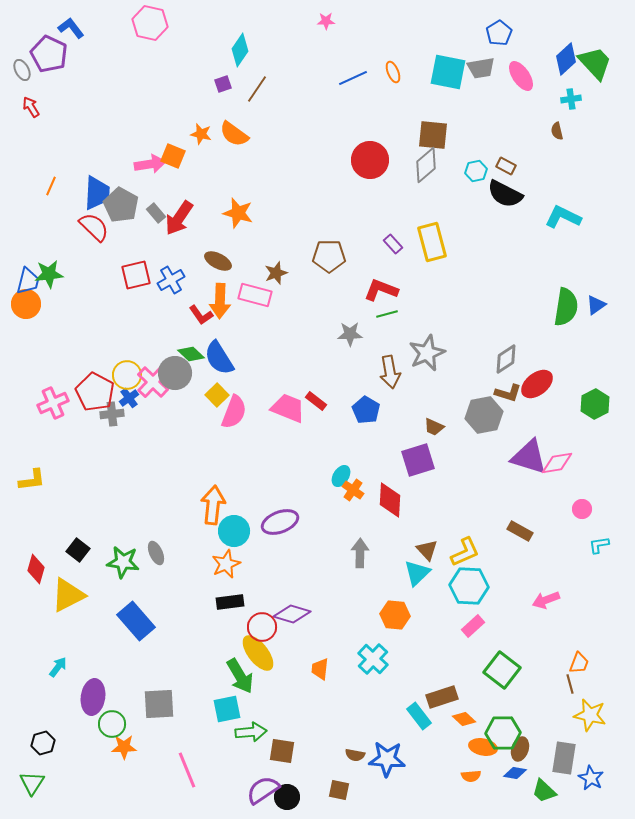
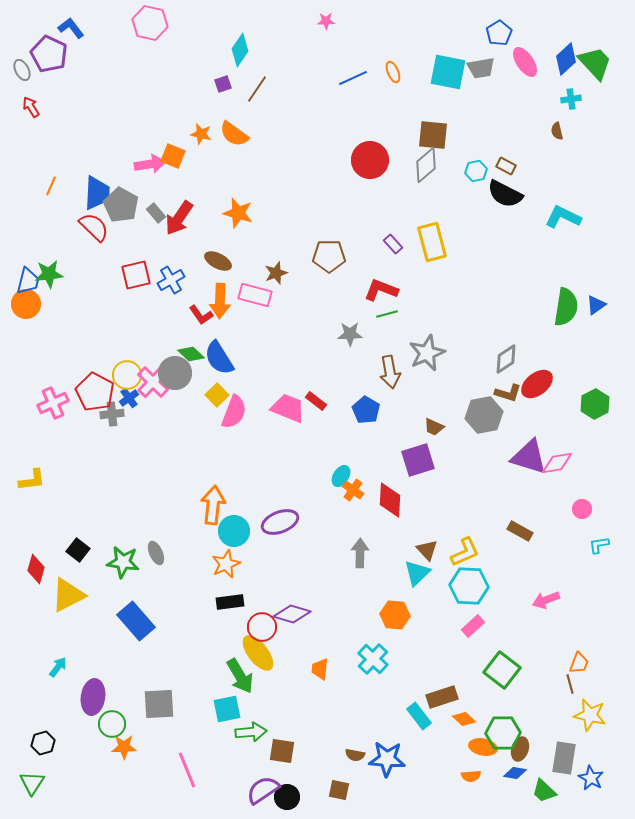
pink ellipse at (521, 76): moved 4 px right, 14 px up
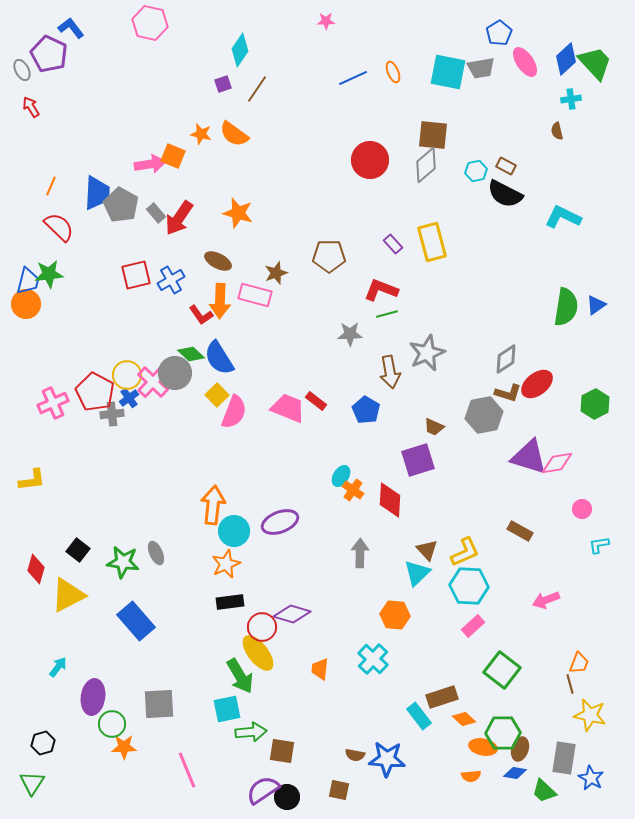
red semicircle at (94, 227): moved 35 px left
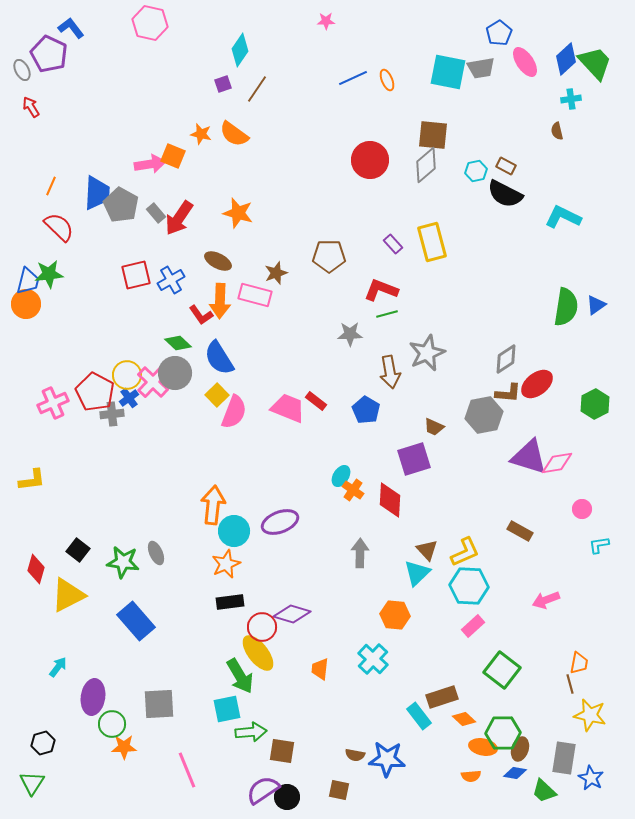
orange ellipse at (393, 72): moved 6 px left, 8 px down
green diamond at (191, 354): moved 13 px left, 11 px up
brown L-shape at (508, 393): rotated 12 degrees counterclockwise
purple square at (418, 460): moved 4 px left, 1 px up
orange trapezoid at (579, 663): rotated 10 degrees counterclockwise
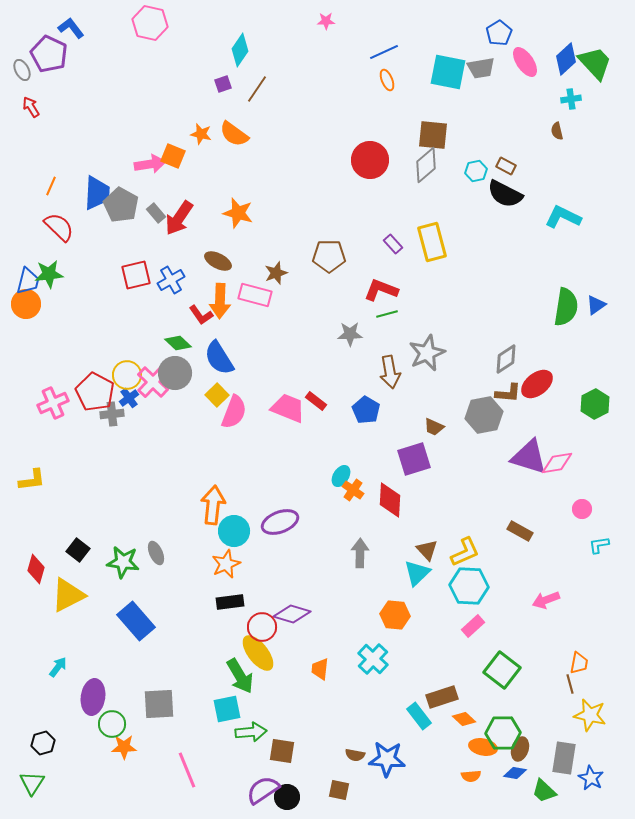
blue line at (353, 78): moved 31 px right, 26 px up
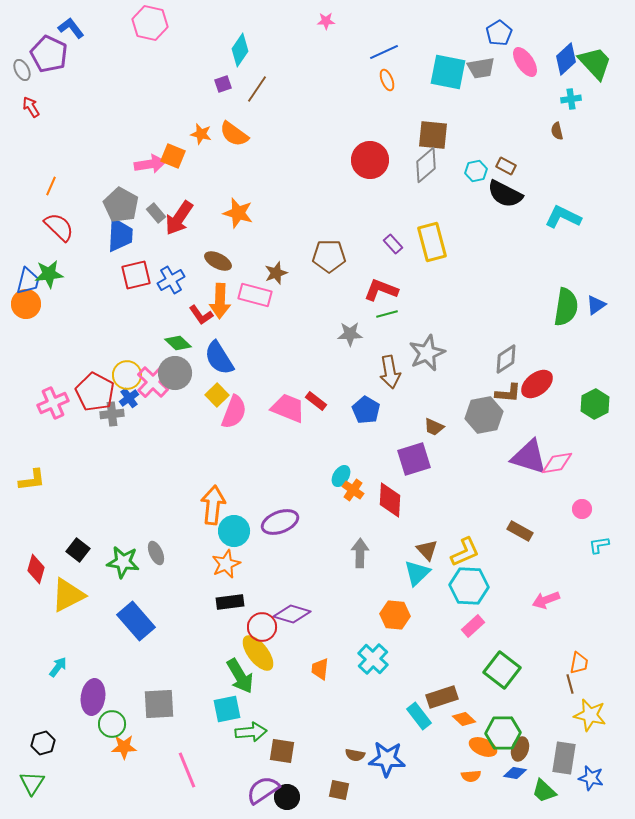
blue trapezoid at (97, 193): moved 23 px right, 42 px down
orange ellipse at (483, 747): rotated 12 degrees clockwise
blue star at (591, 778): rotated 15 degrees counterclockwise
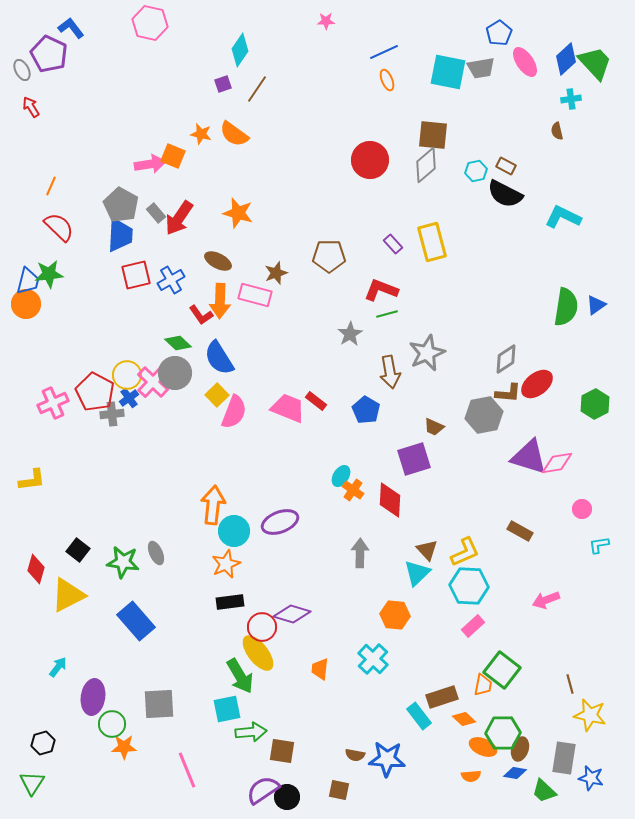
gray star at (350, 334): rotated 30 degrees counterclockwise
orange trapezoid at (579, 663): moved 96 px left, 22 px down
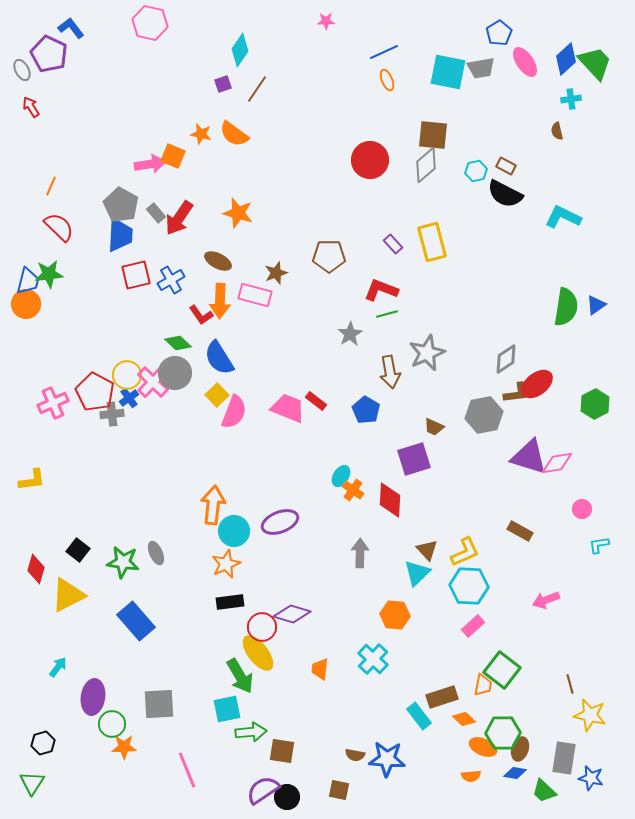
brown L-shape at (508, 393): moved 8 px right; rotated 12 degrees counterclockwise
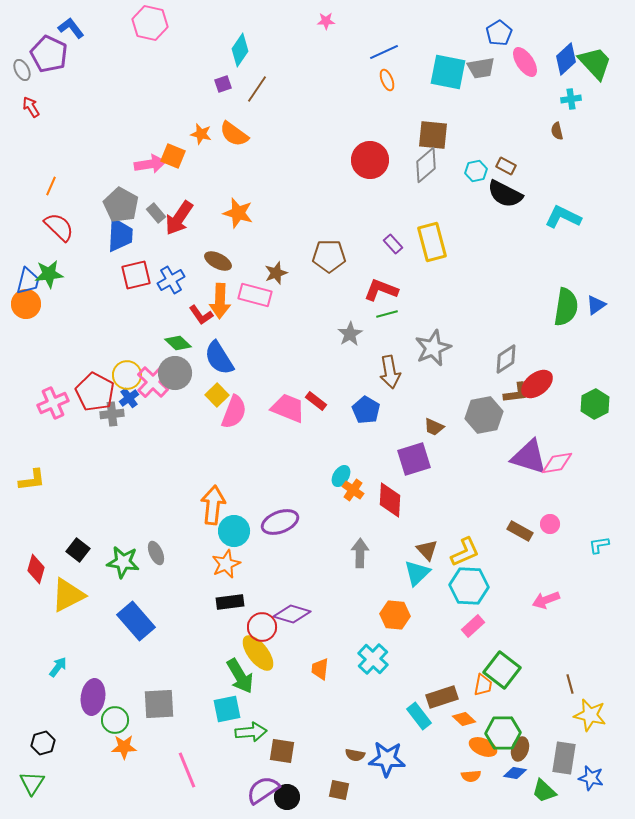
gray star at (427, 353): moved 6 px right, 5 px up
pink circle at (582, 509): moved 32 px left, 15 px down
green circle at (112, 724): moved 3 px right, 4 px up
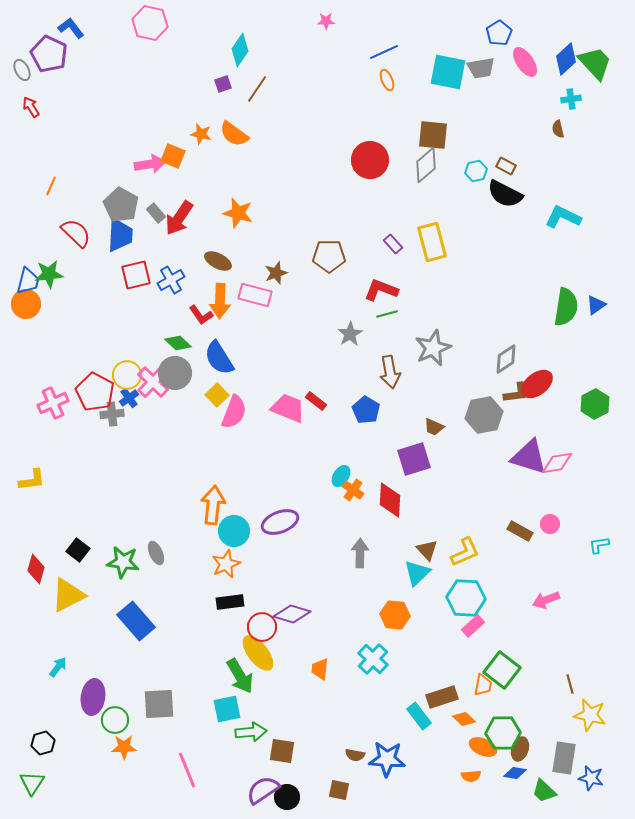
brown semicircle at (557, 131): moved 1 px right, 2 px up
red semicircle at (59, 227): moved 17 px right, 6 px down
cyan hexagon at (469, 586): moved 3 px left, 12 px down
